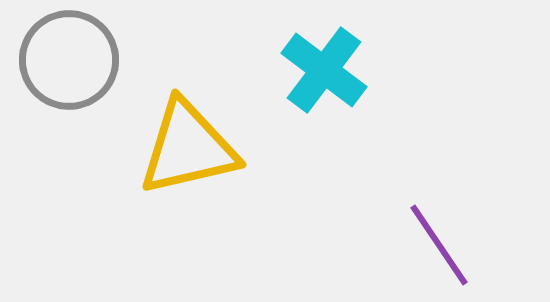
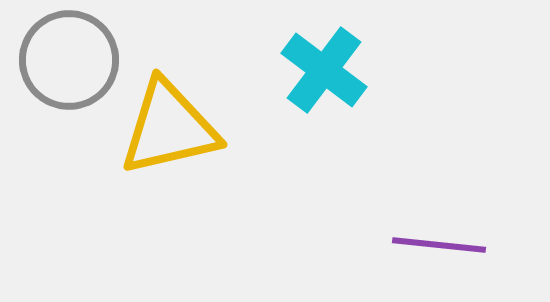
yellow triangle: moved 19 px left, 20 px up
purple line: rotated 50 degrees counterclockwise
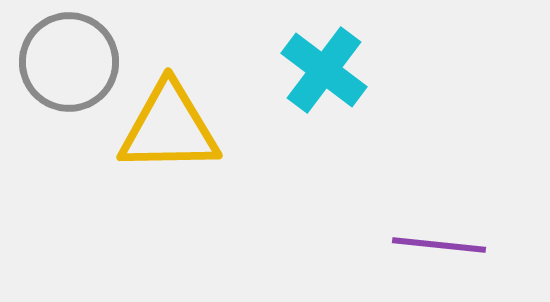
gray circle: moved 2 px down
yellow triangle: rotated 12 degrees clockwise
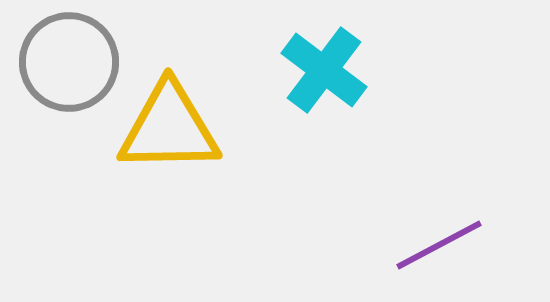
purple line: rotated 34 degrees counterclockwise
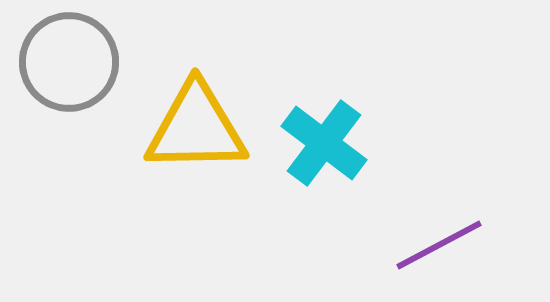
cyan cross: moved 73 px down
yellow triangle: moved 27 px right
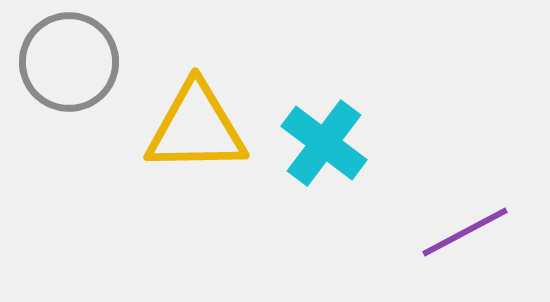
purple line: moved 26 px right, 13 px up
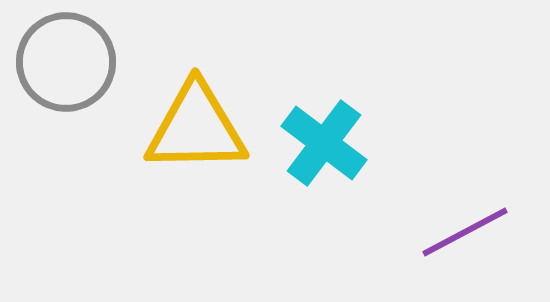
gray circle: moved 3 px left
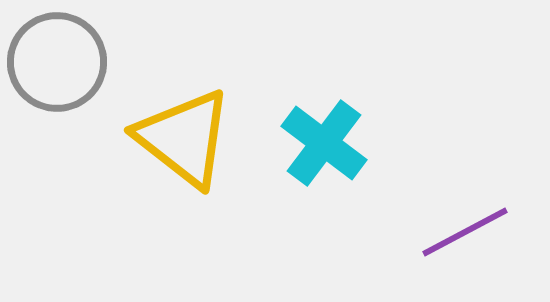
gray circle: moved 9 px left
yellow triangle: moved 12 px left, 10 px down; rotated 39 degrees clockwise
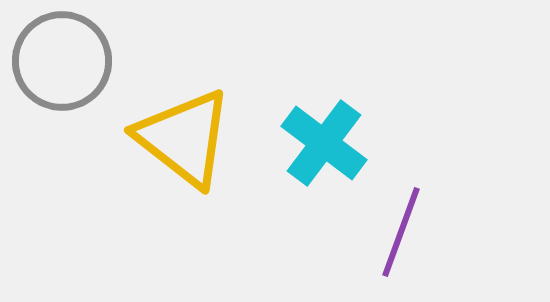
gray circle: moved 5 px right, 1 px up
purple line: moved 64 px left; rotated 42 degrees counterclockwise
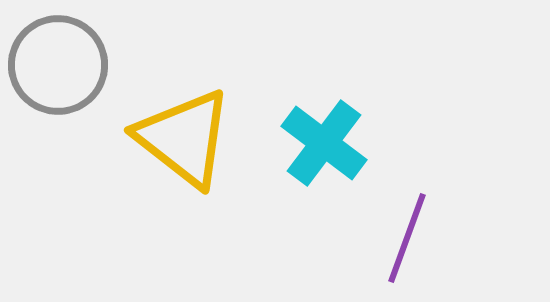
gray circle: moved 4 px left, 4 px down
purple line: moved 6 px right, 6 px down
